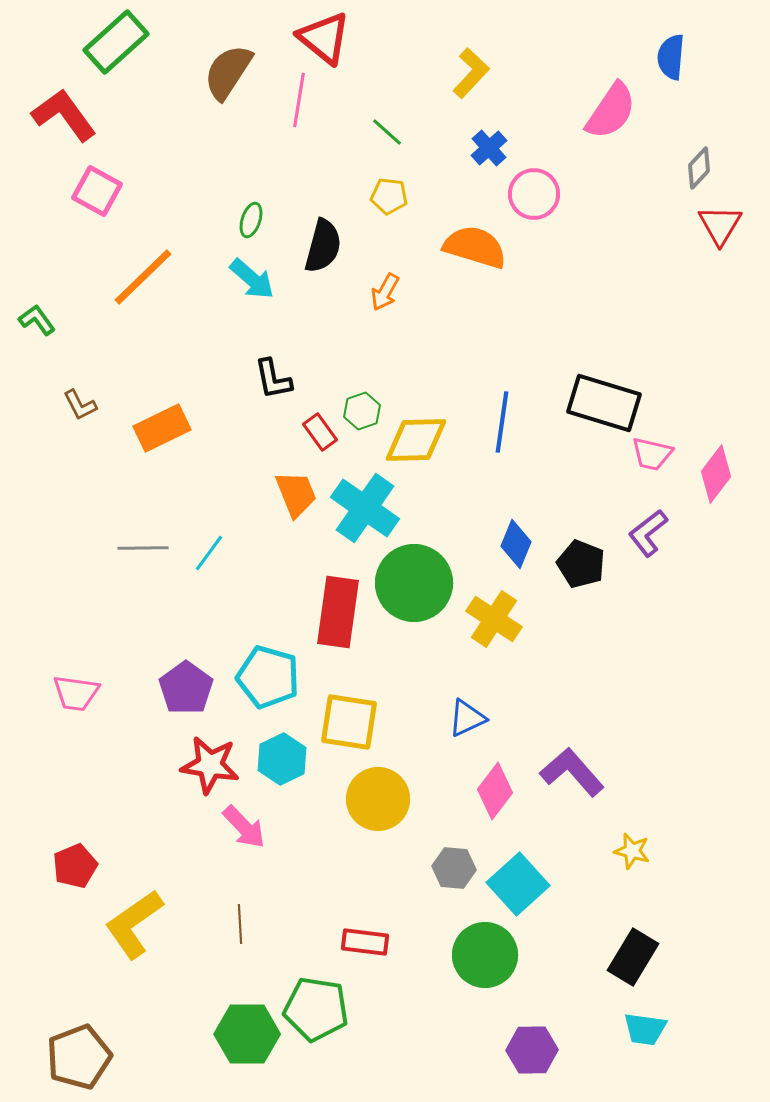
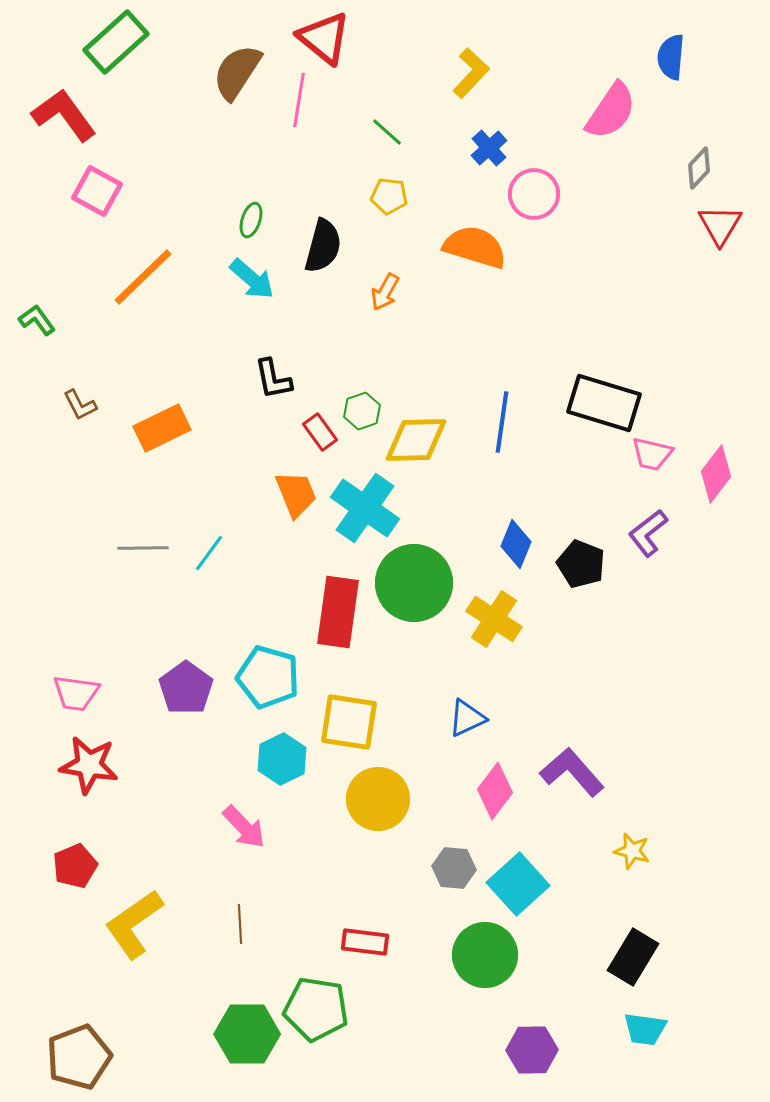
brown semicircle at (228, 72): moved 9 px right
red star at (210, 765): moved 121 px left
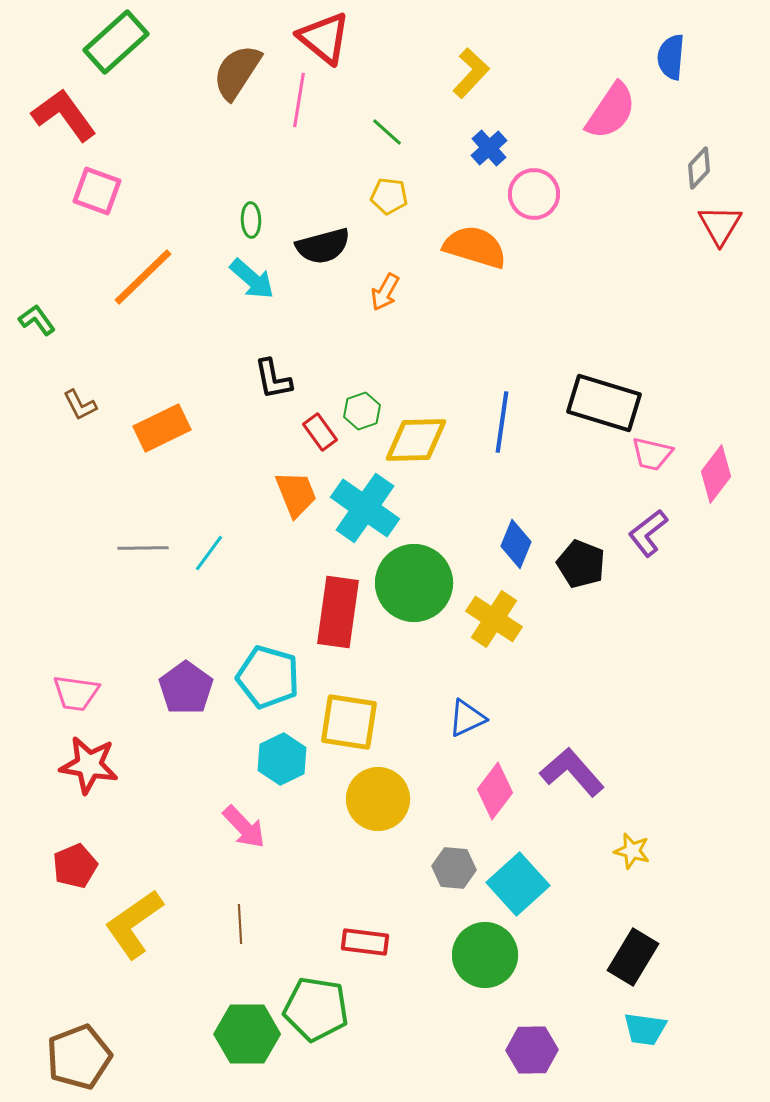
pink square at (97, 191): rotated 9 degrees counterclockwise
green ellipse at (251, 220): rotated 20 degrees counterclockwise
black semicircle at (323, 246): rotated 60 degrees clockwise
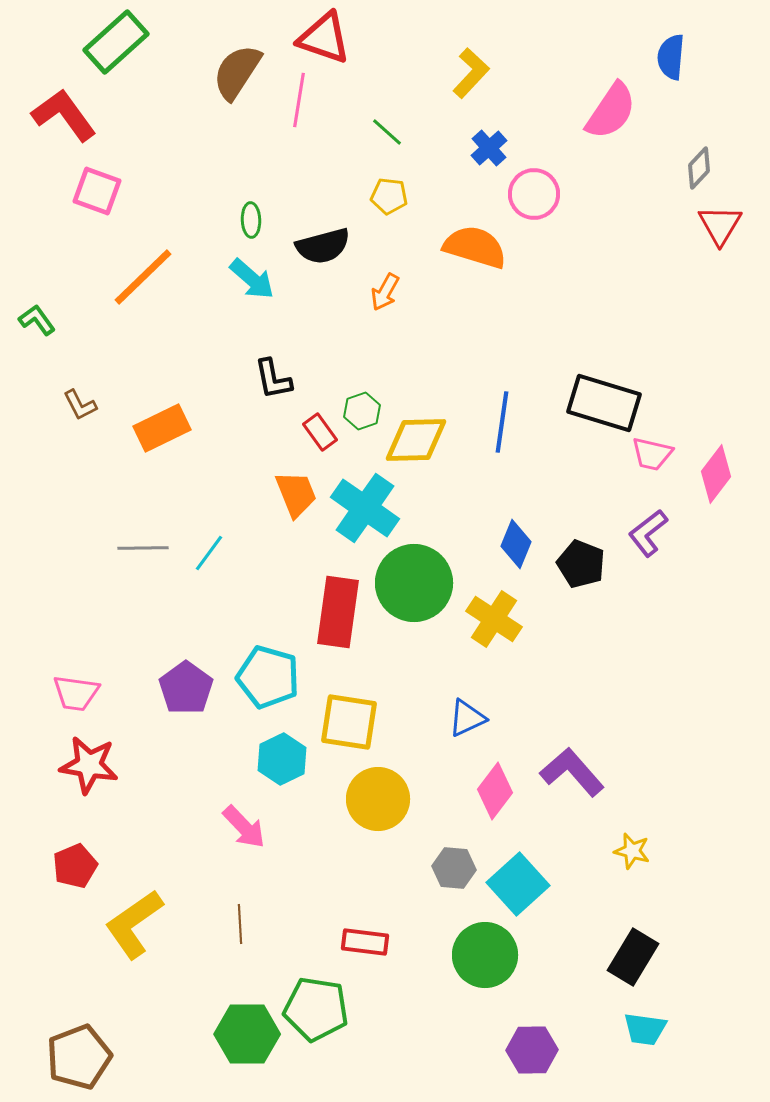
red triangle at (324, 38): rotated 20 degrees counterclockwise
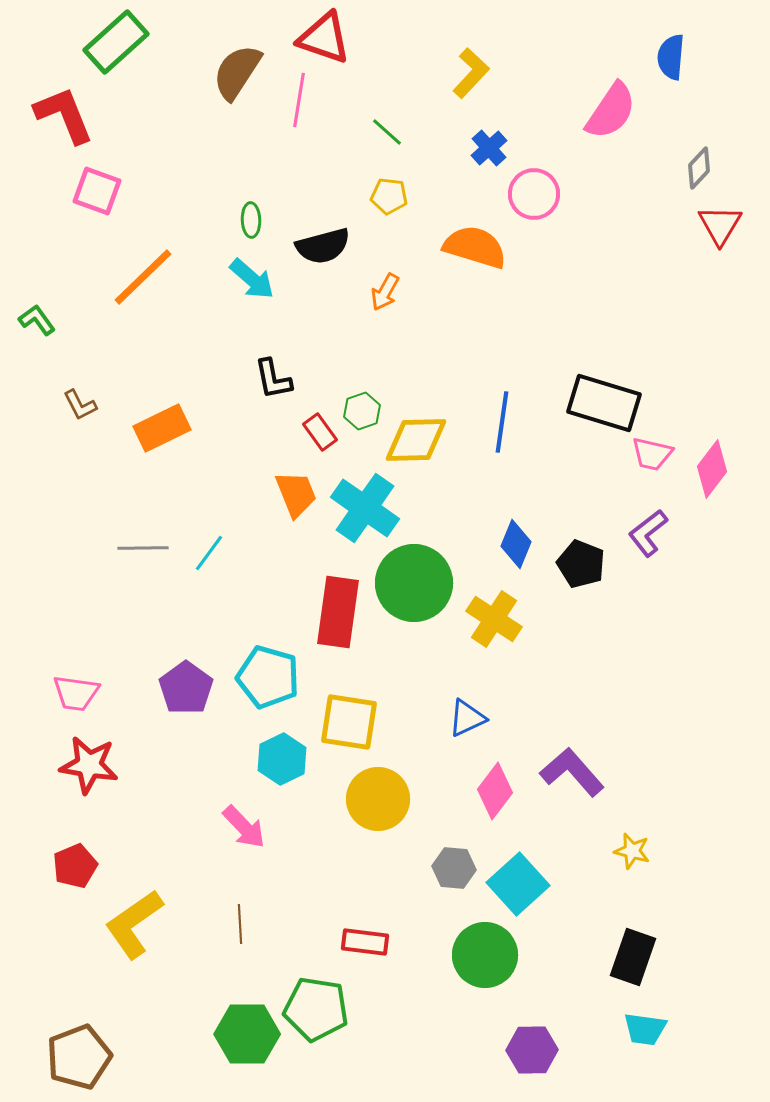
red L-shape at (64, 115): rotated 14 degrees clockwise
pink diamond at (716, 474): moved 4 px left, 5 px up
black rectangle at (633, 957): rotated 12 degrees counterclockwise
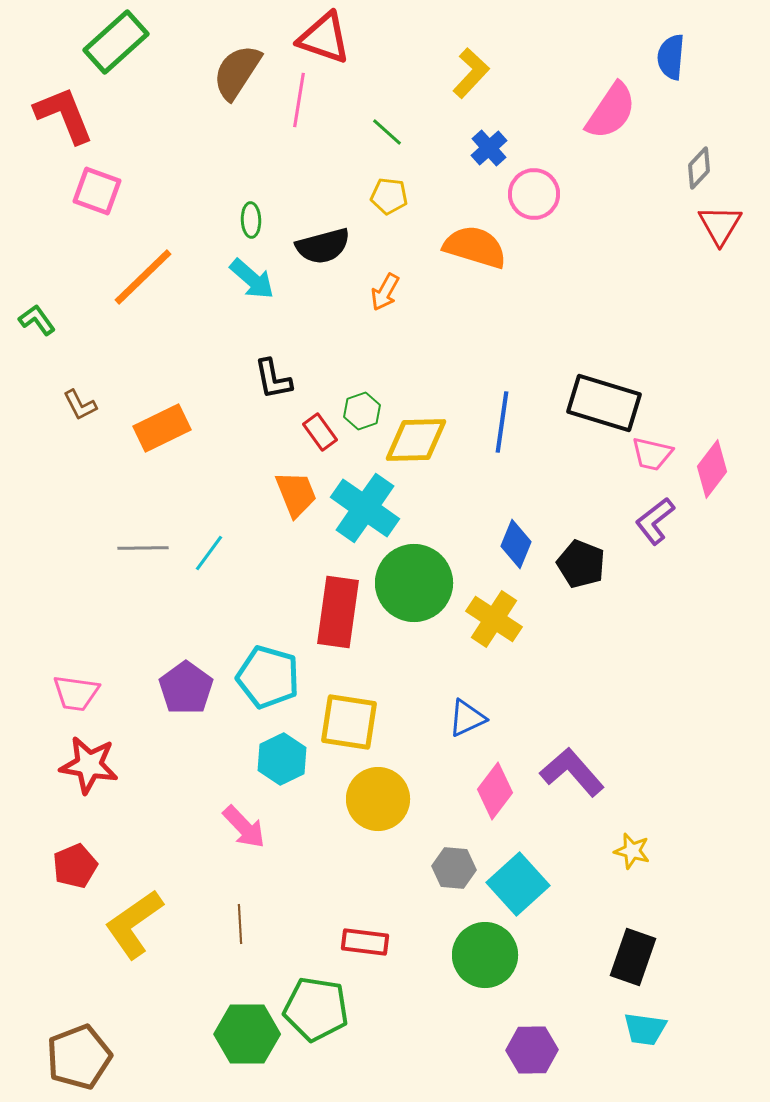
purple L-shape at (648, 533): moved 7 px right, 12 px up
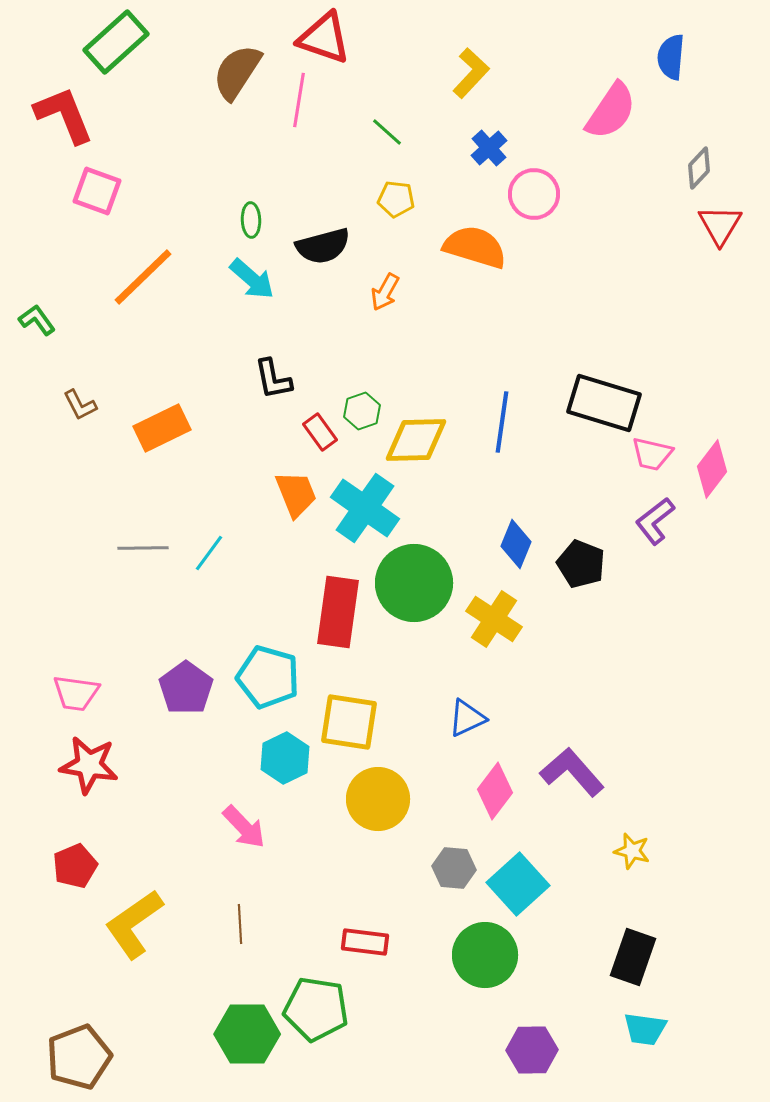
yellow pentagon at (389, 196): moved 7 px right, 3 px down
cyan hexagon at (282, 759): moved 3 px right, 1 px up
